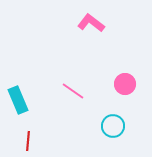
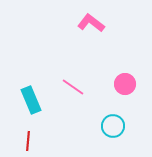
pink line: moved 4 px up
cyan rectangle: moved 13 px right
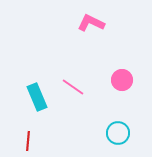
pink L-shape: rotated 12 degrees counterclockwise
pink circle: moved 3 px left, 4 px up
cyan rectangle: moved 6 px right, 3 px up
cyan circle: moved 5 px right, 7 px down
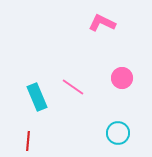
pink L-shape: moved 11 px right
pink circle: moved 2 px up
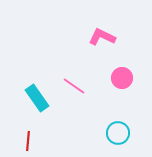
pink L-shape: moved 14 px down
pink line: moved 1 px right, 1 px up
cyan rectangle: moved 1 px down; rotated 12 degrees counterclockwise
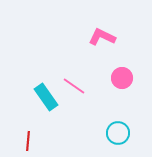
cyan rectangle: moved 9 px right, 1 px up
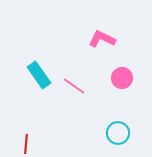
pink L-shape: moved 2 px down
cyan rectangle: moved 7 px left, 22 px up
red line: moved 2 px left, 3 px down
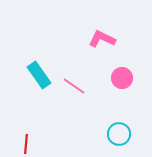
cyan circle: moved 1 px right, 1 px down
